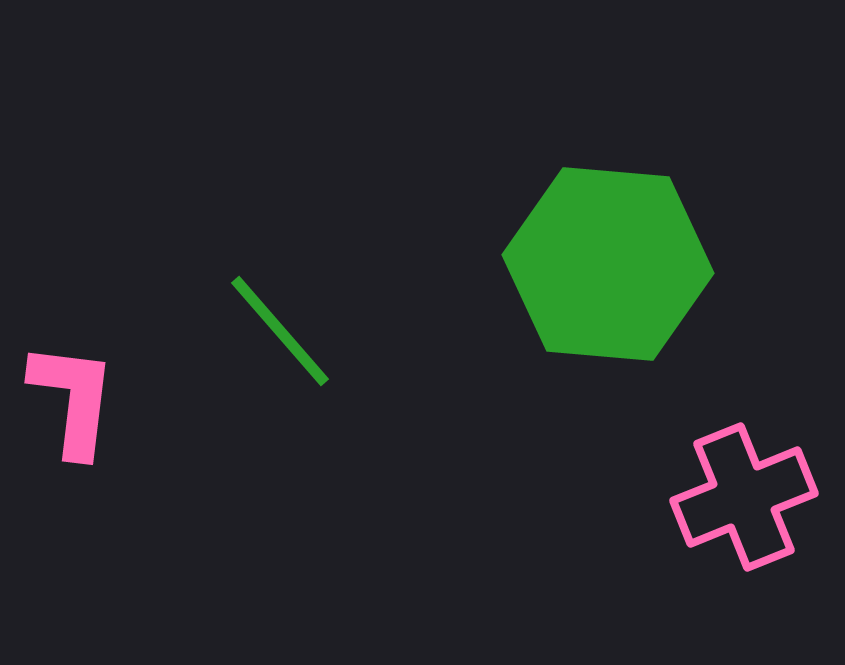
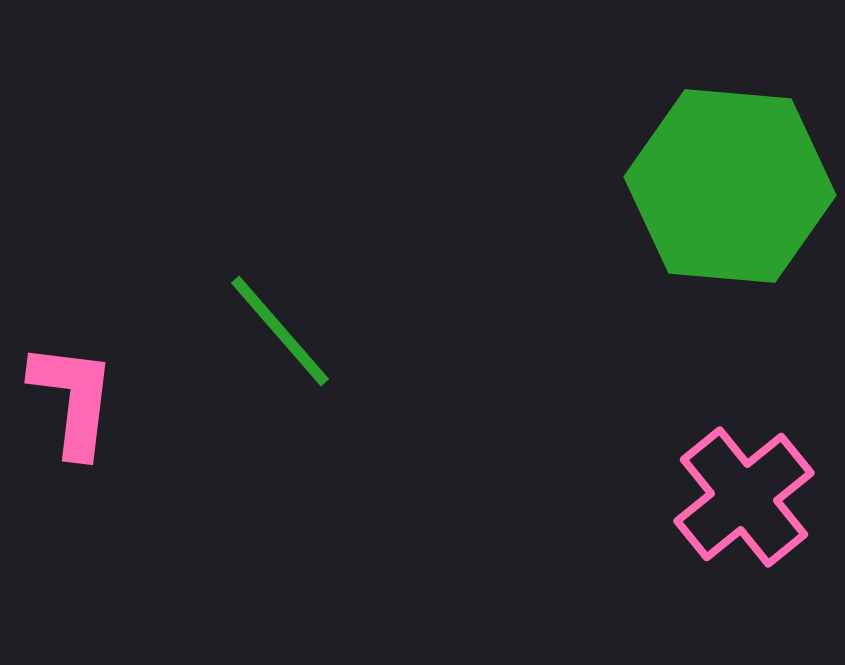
green hexagon: moved 122 px right, 78 px up
pink cross: rotated 17 degrees counterclockwise
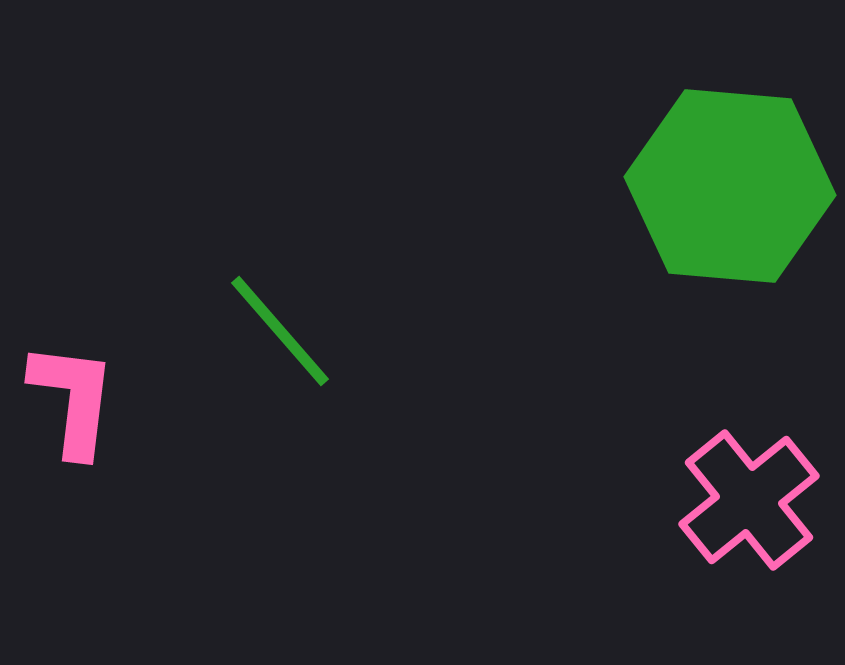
pink cross: moved 5 px right, 3 px down
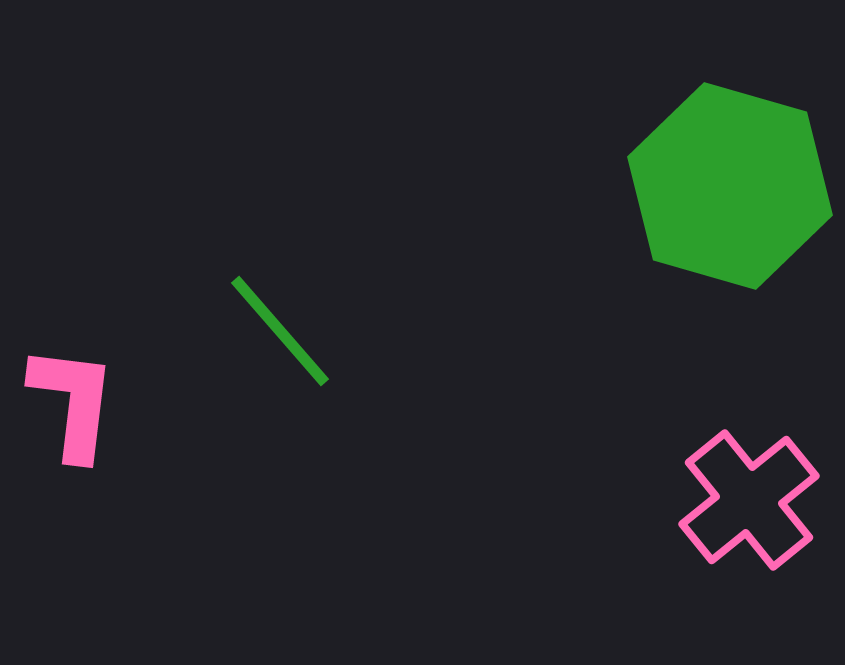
green hexagon: rotated 11 degrees clockwise
pink L-shape: moved 3 px down
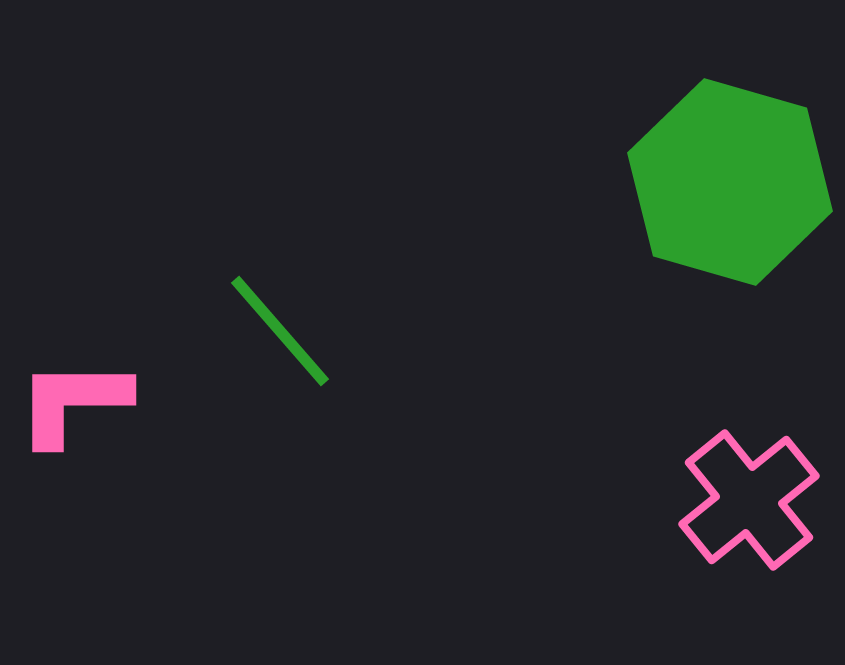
green hexagon: moved 4 px up
pink L-shape: rotated 97 degrees counterclockwise
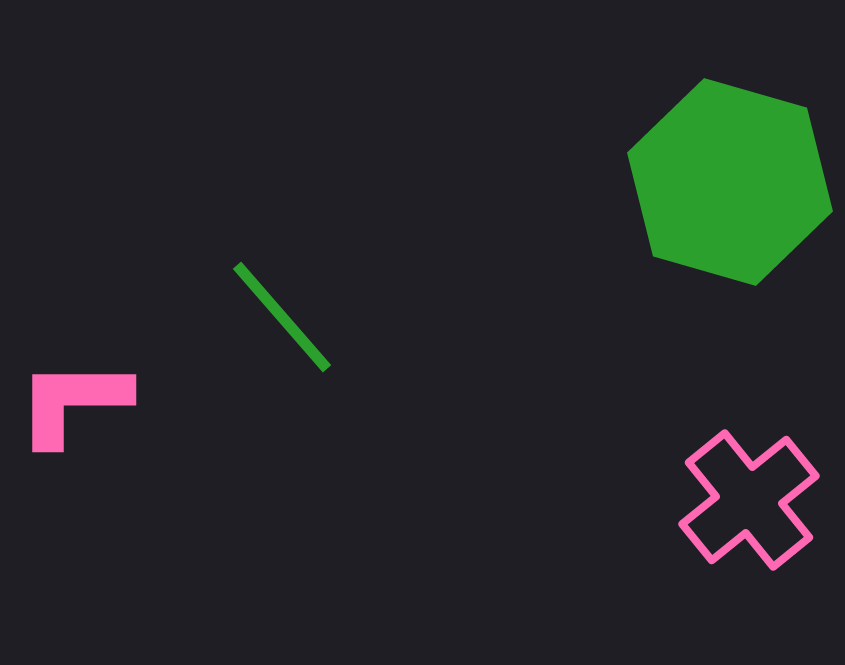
green line: moved 2 px right, 14 px up
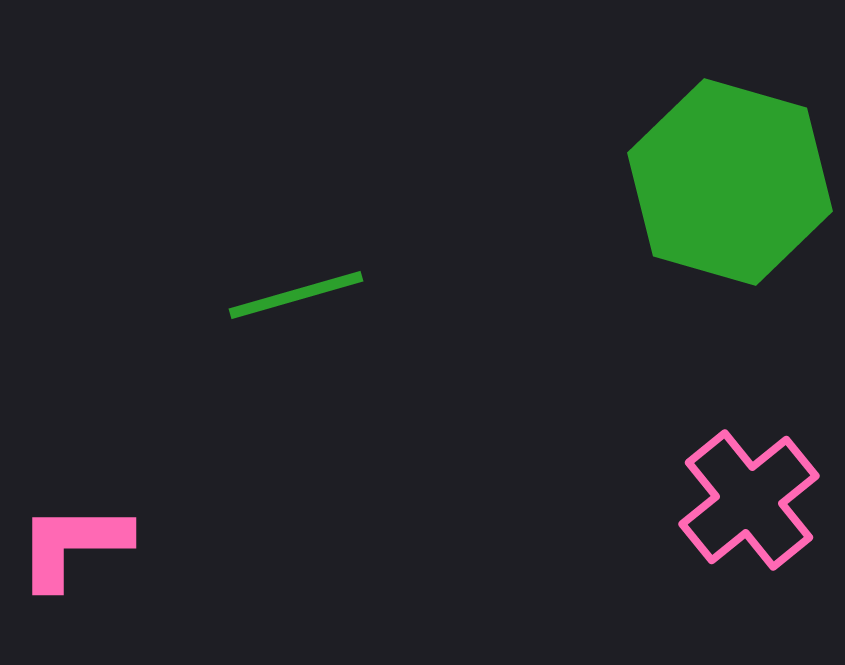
green line: moved 14 px right, 22 px up; rotated 65 degrees counterclockwise
pink L-shape: moved 143 px down
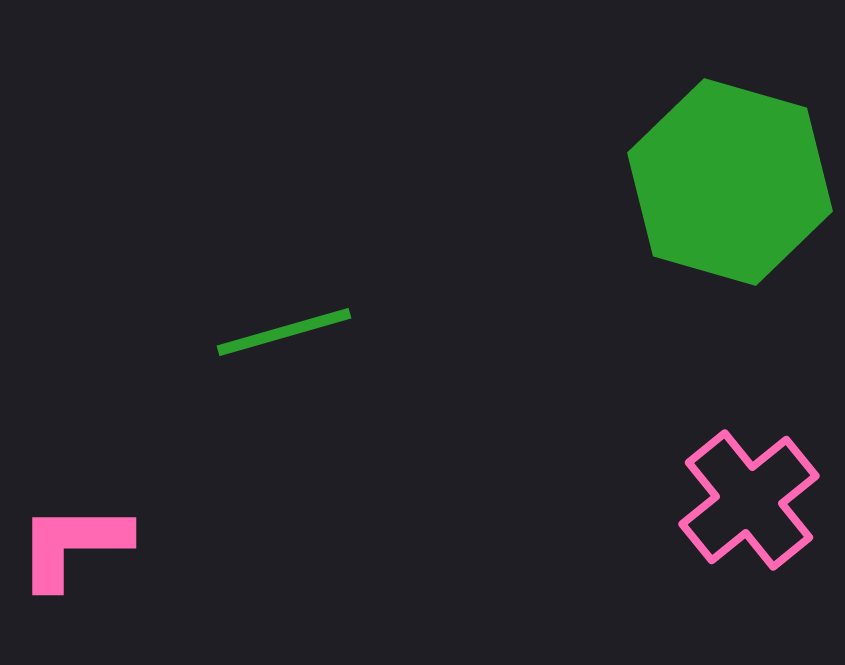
green line: moved 12 px left, 37 px down
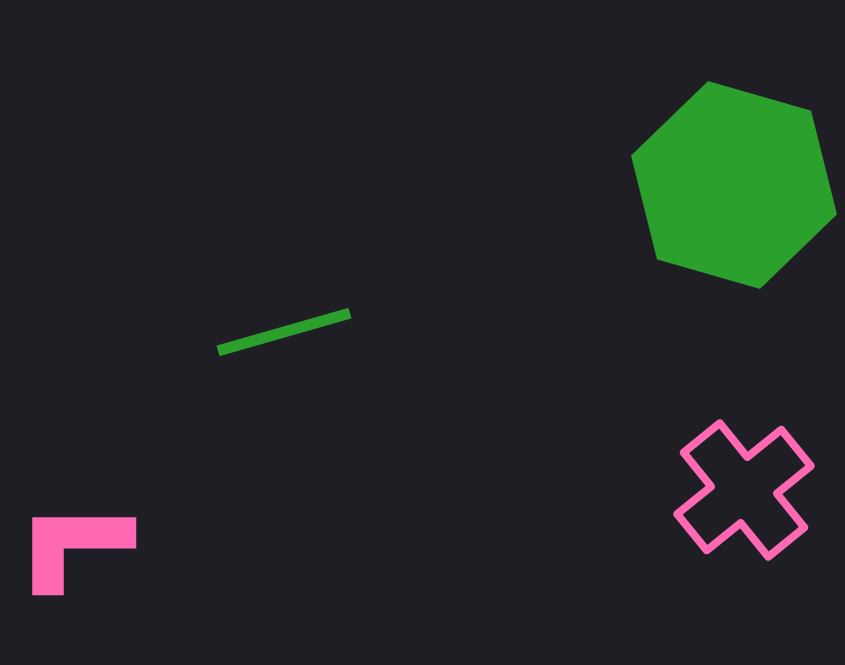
green hexagon: moved 4 px right, 3 px down
pink cross: moved 5 px left, 10 px up
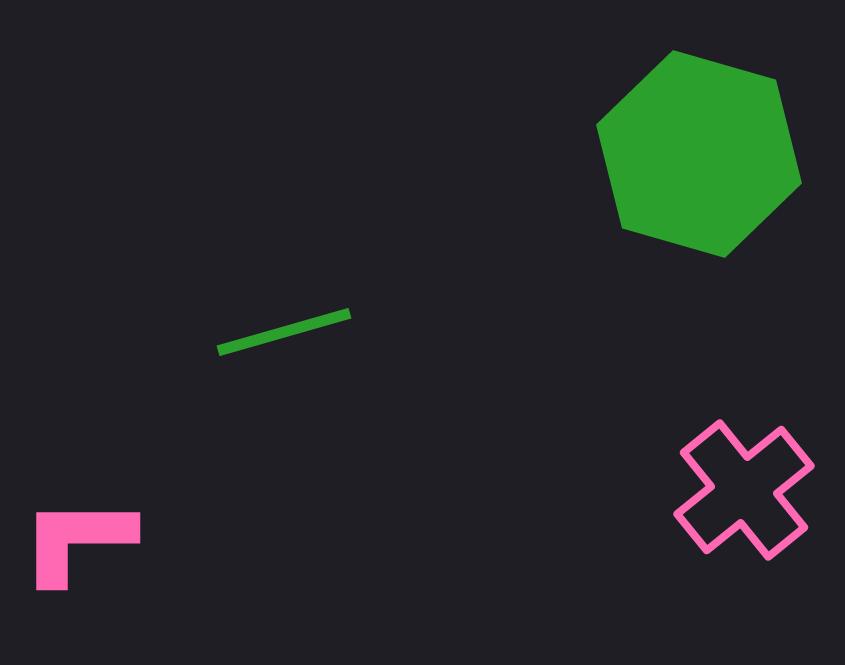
green hexagon: moved 35 px left, 31 px up
pink L-shape: moved 4 px right, 5 px up
